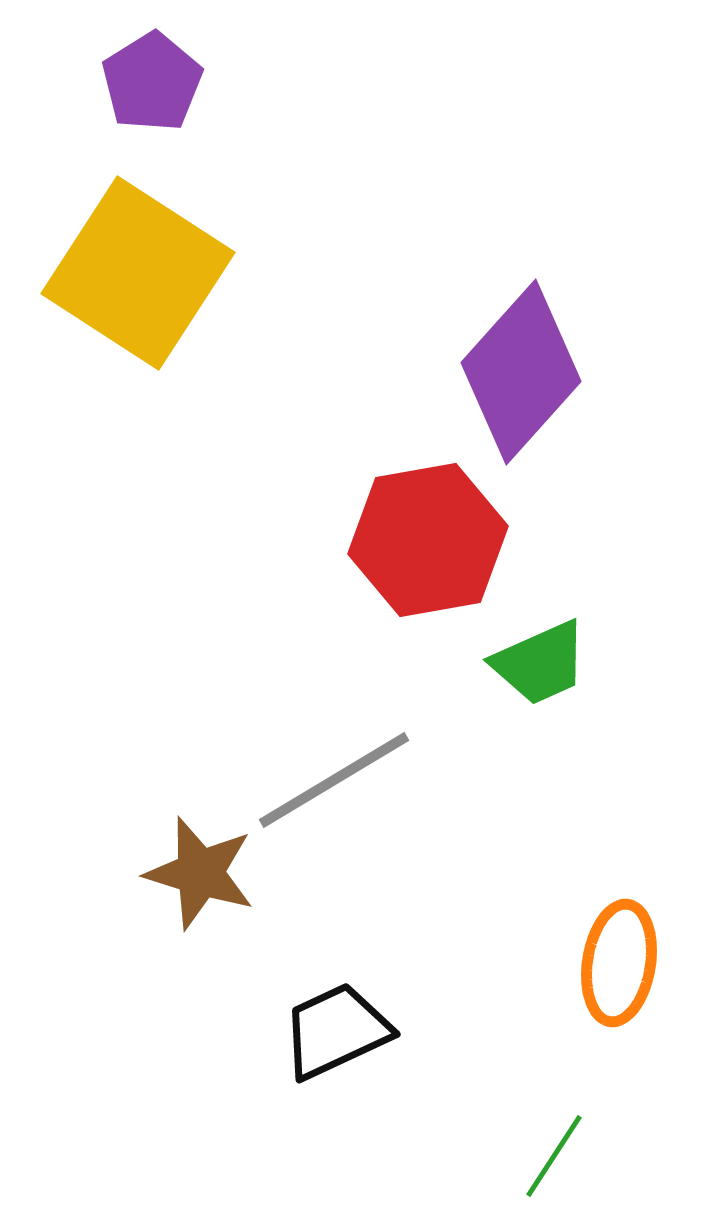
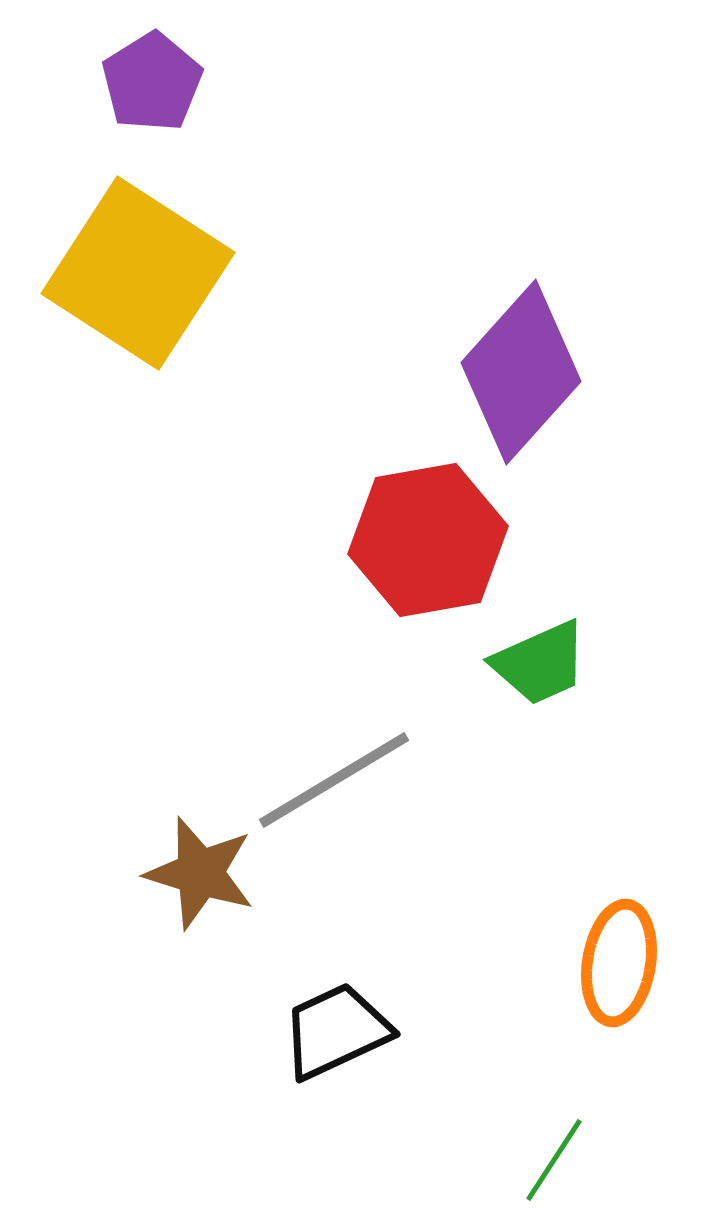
green line: moved 4 px down
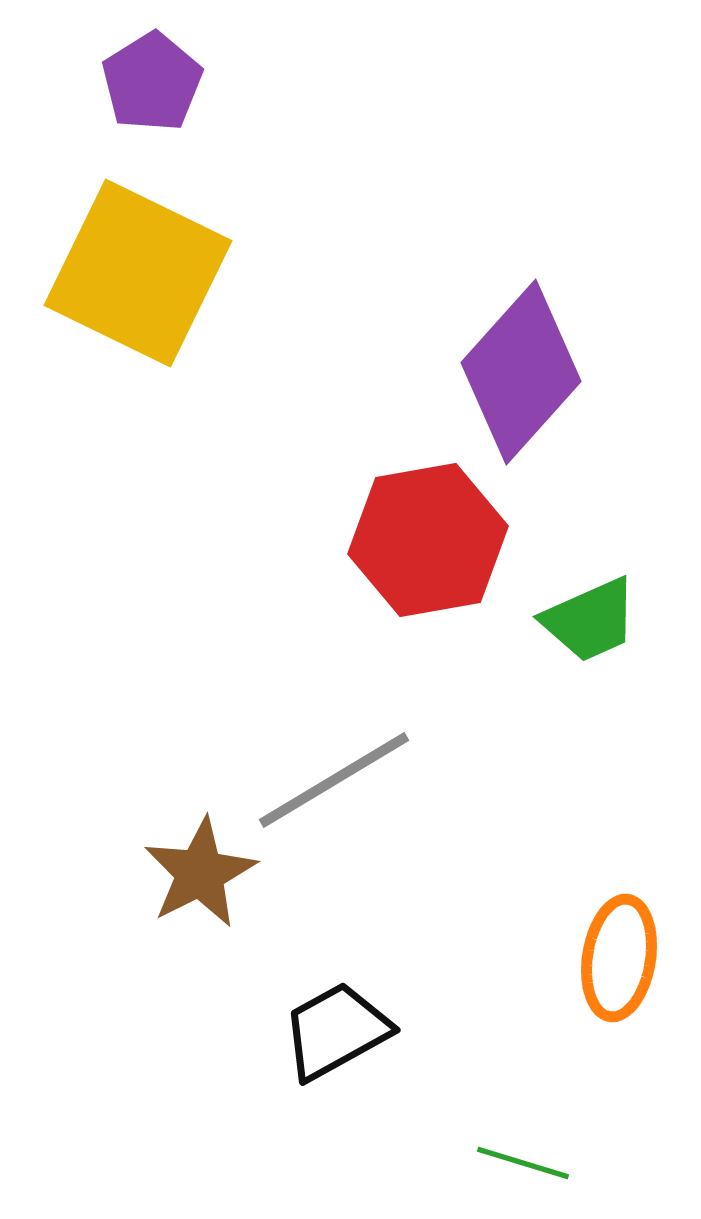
yellow square: rotated 7 degrees counterclockwise
green trapezoid: moved 50 px right, 43 px up
brown star: rotated 28 degrees clockwise
orange ellipse: moved 5 px up
black trapezoid: rotated 4 degrees counterclockwise
green line: moved 31 px left, 3 px down; rotated 74 degrees clockwise
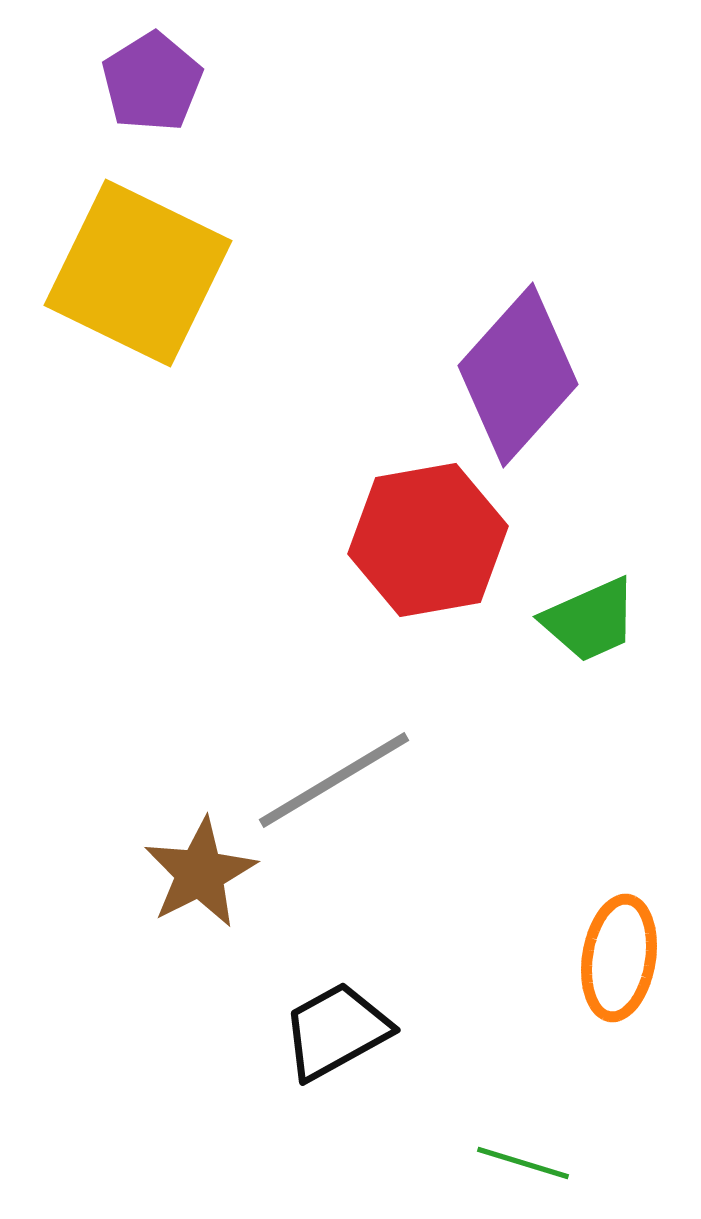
purple diamond: moved 3 px left, 3 px down
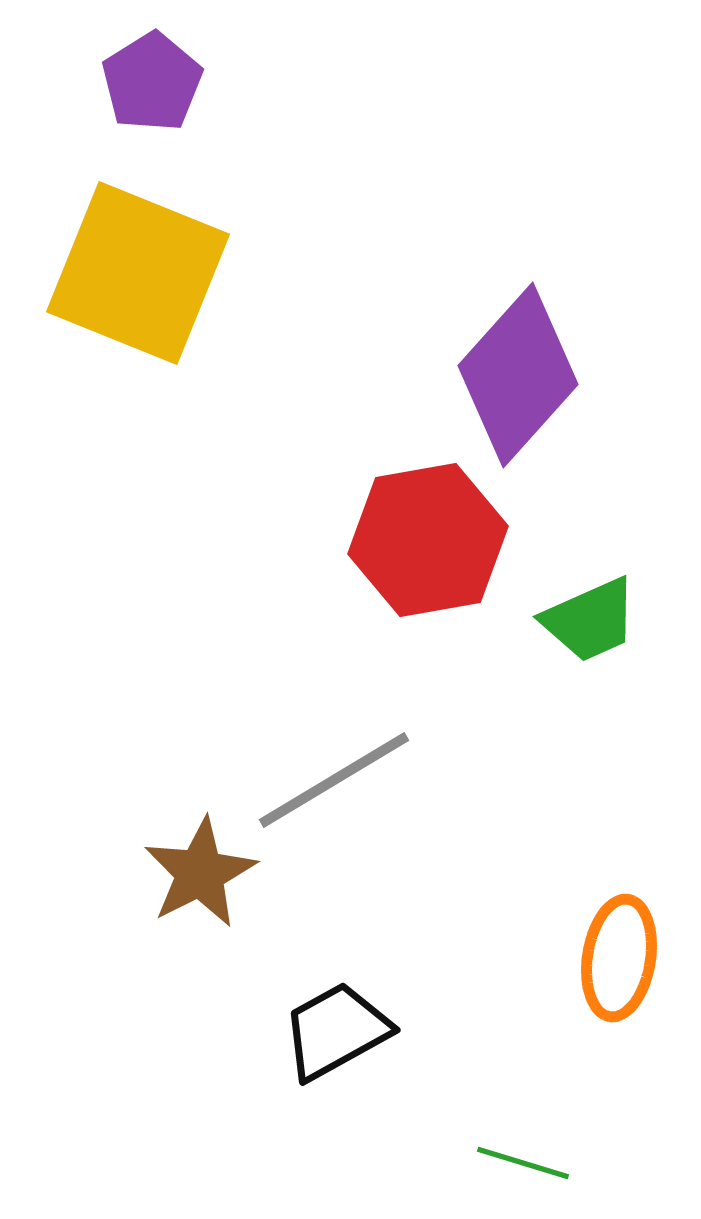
yellow square: rotated 4 degrees counterclockwise
